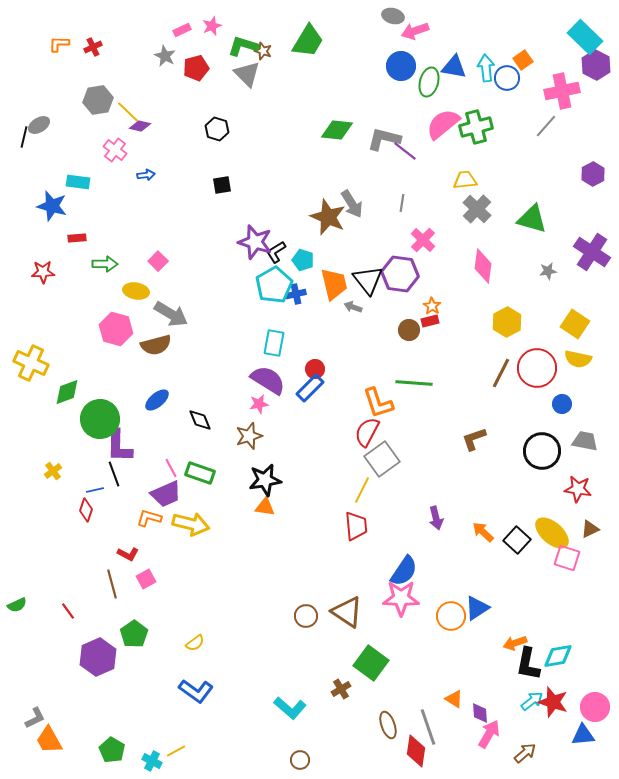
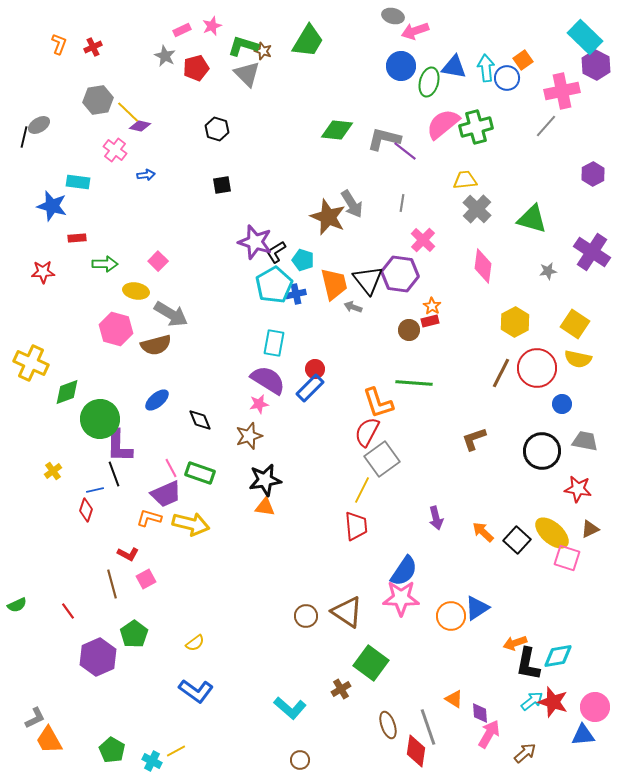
orange L-shape at (59, 44): rotated 110 degrees clockwise
yellow hexagon at (507, 322): moved 8 px right
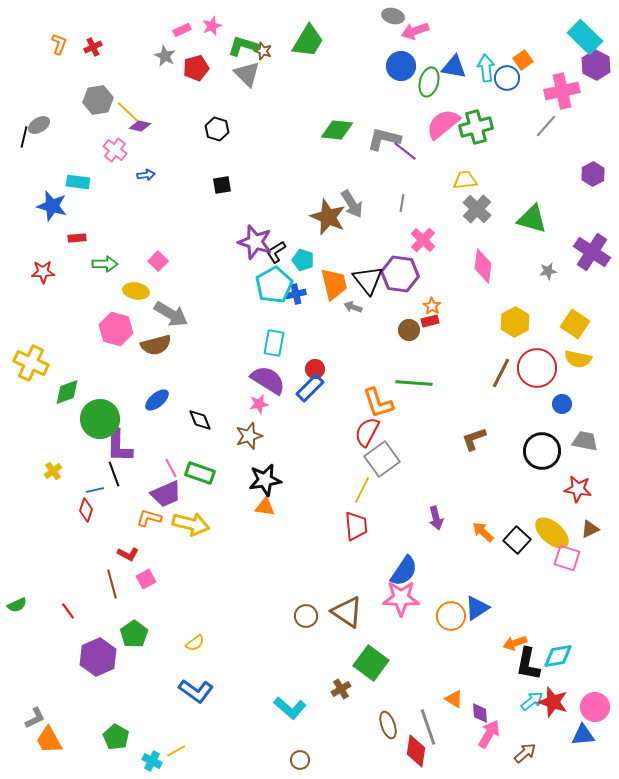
green pentagon at (112, 750): moved 4 px right, 13 px up
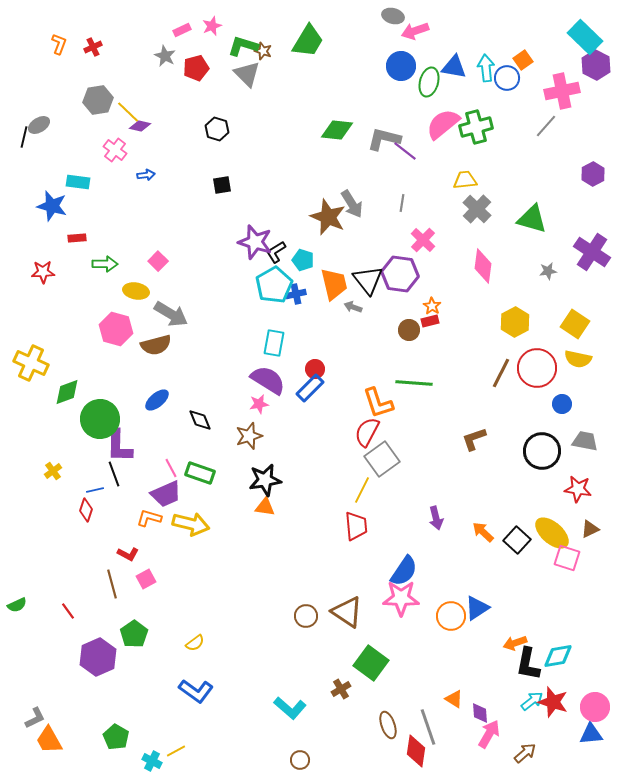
blue triangle at (583, 735): moved 8 px right, 1 px up
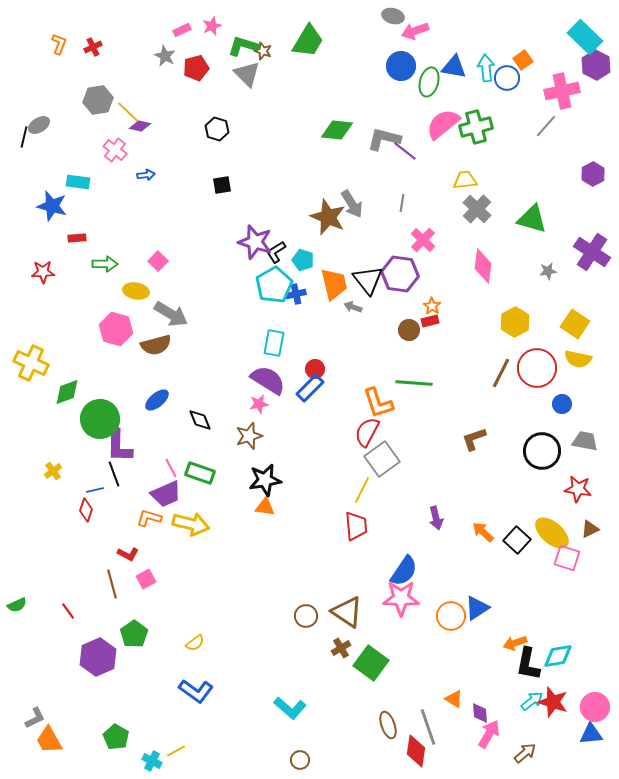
brown cross at (341, 689): moved 41 px up
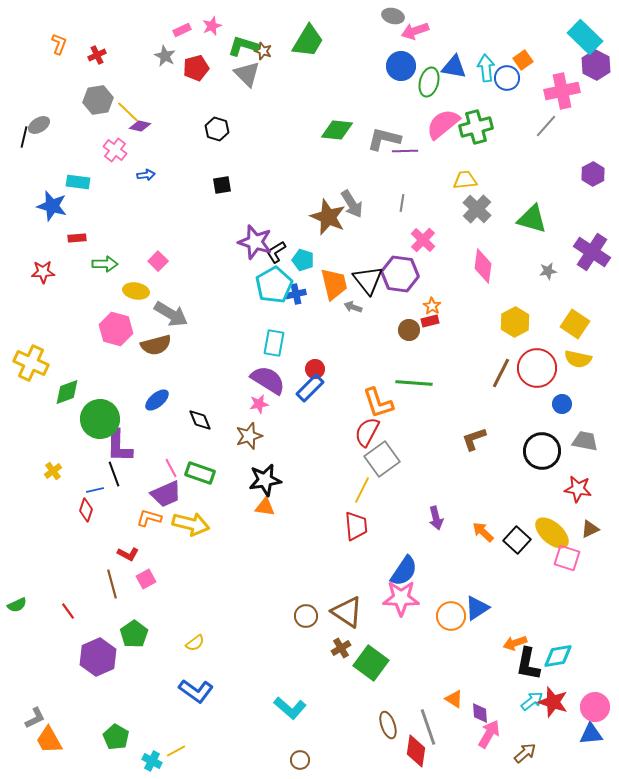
red cross at (93, 47): moved 4 px right, 8 px down
purple line at (405, 151): rotated 40 degrees counterclockwise
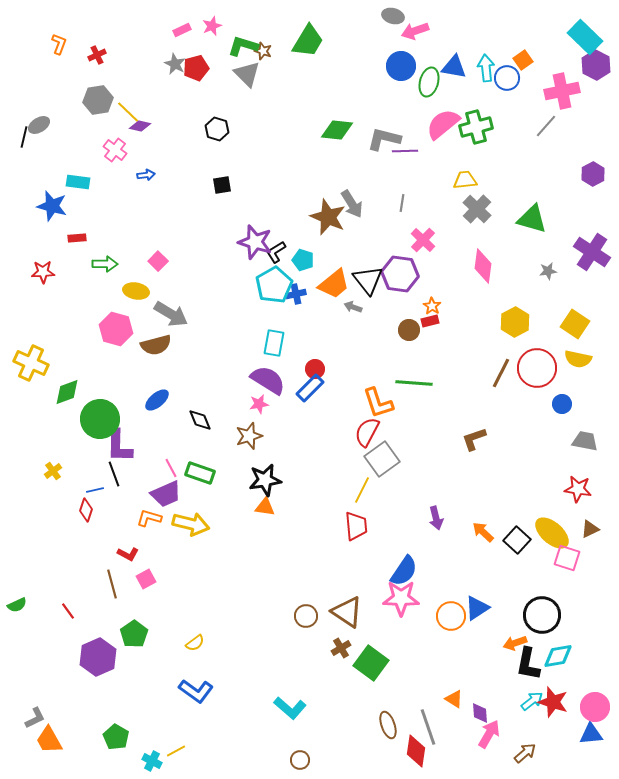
gray star at (165, 56): moved 10 px right, 8 px down
orange trapezoid at (334, 284): rotated 64 degrees clockwise
black circle at (542, 451): moved 164 px down
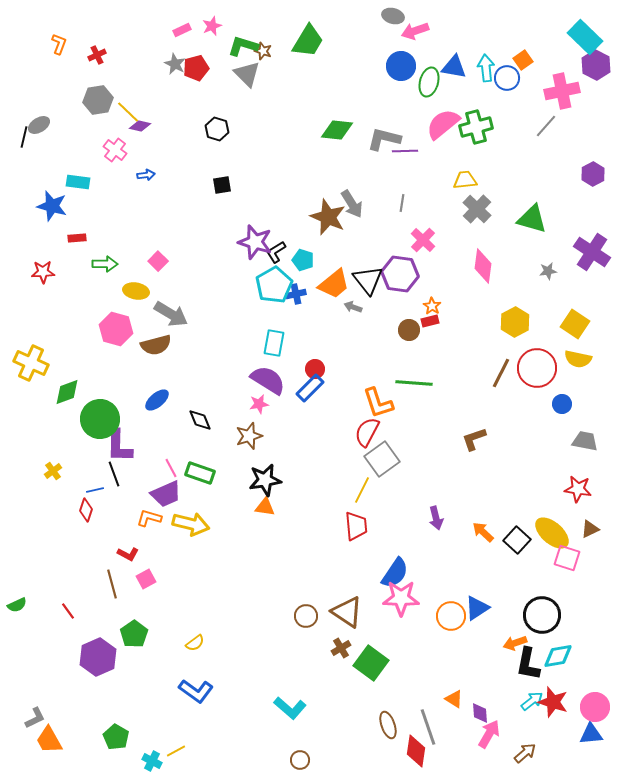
blue semicircle at (404, 571): moved 9 px left, 2 px down
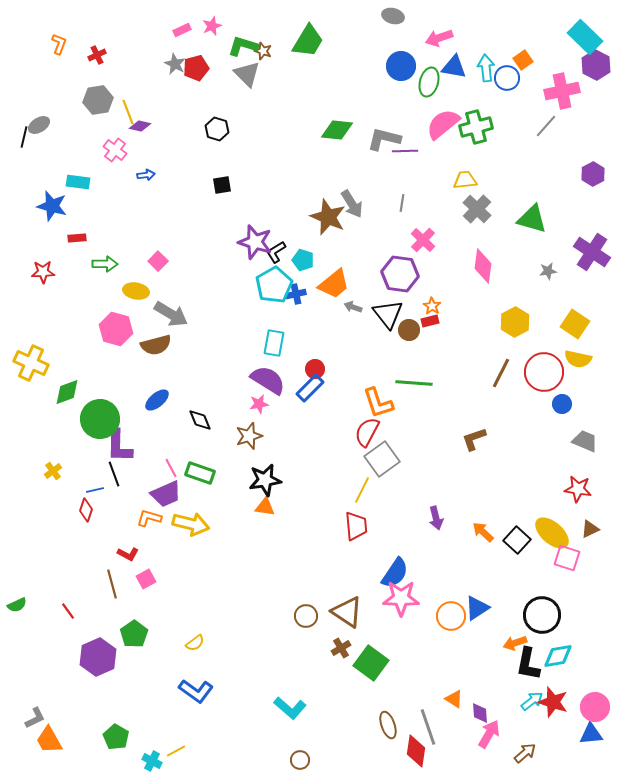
pink arrow at (415, 31): moved 24 px right, 7 px down
yellow line at (128, 112): rotated 25 degrees clockwise
black triangle at (368, 280): moved 20 px right, 34 px down
red circle at (537, 368): moved 7 px right, 4 px down
gray trapezoid at (585, 441): rotated 12 degrees clockwise
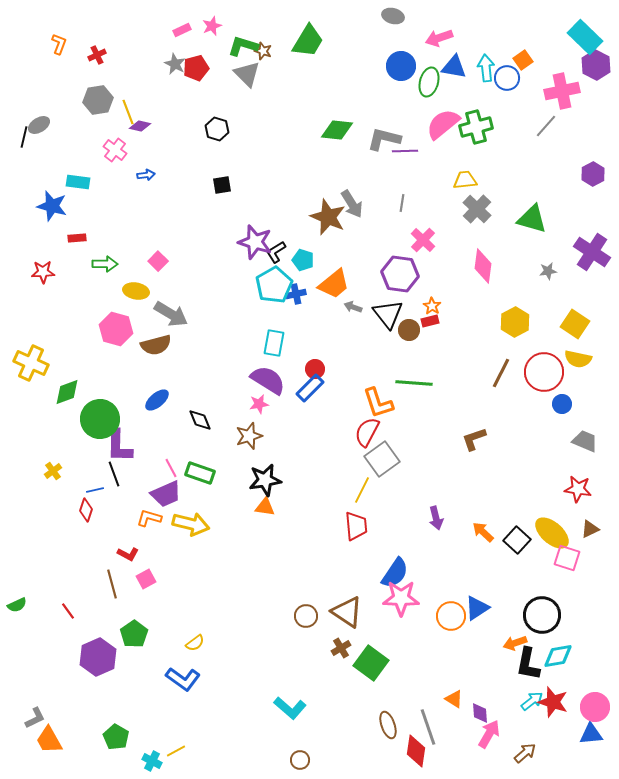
blue L-shape at (196, 691): moved 13 px left, 12 px up
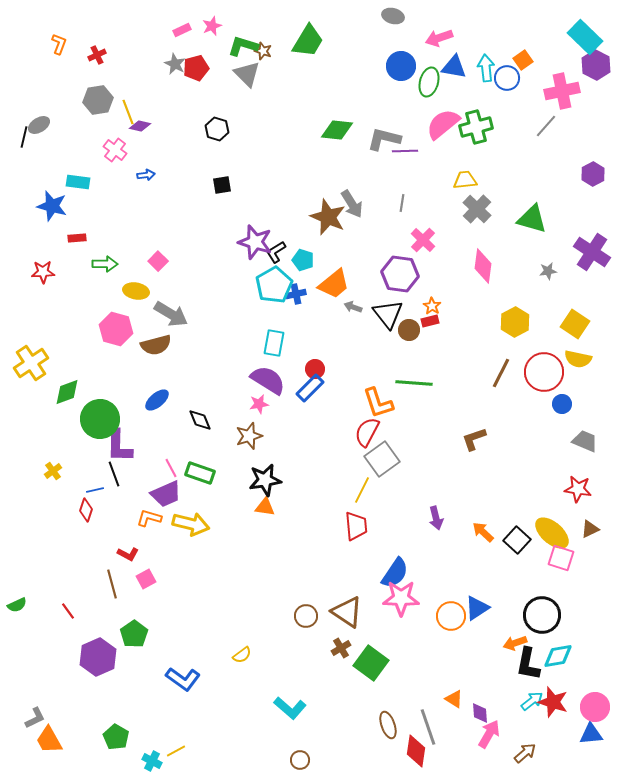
yellow cross at (31, 363): rotated 32 degrees clockwise
pink square at (567, 558): moved 6 px left
yellow semicircle at (195, 643): moved 47 px right, 12 px down
